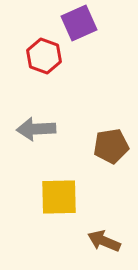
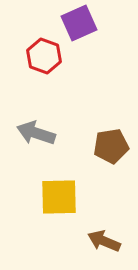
gray arrow: moved 4 px down; rotated 21 degrees clockwise
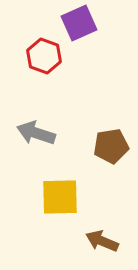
yellow square: moved 1 px right
brown arrow: moved 2 px left
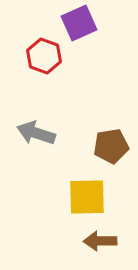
yellow square: moved 27 px right
brown arrow: moved 2 px left; rotated 24 degrees counterclockwise
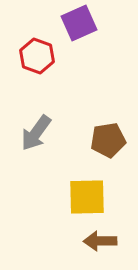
red hexagon: moved 7 px left
gray arrow: rotated 72 degrees counterclockwise
brown pentagon: moved 3 px left, 6 px up
